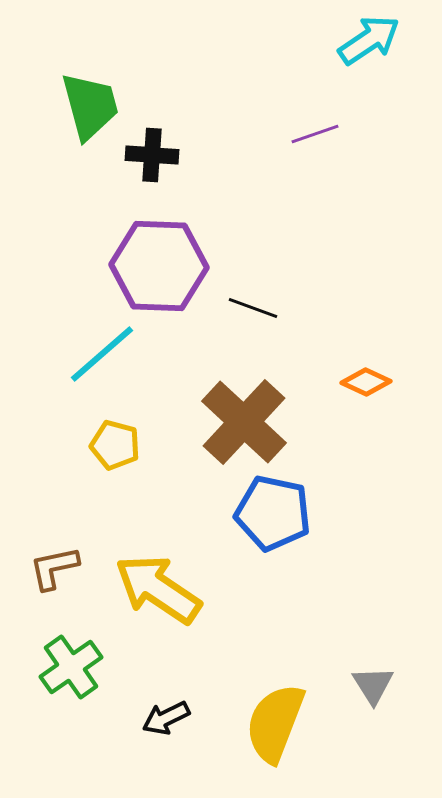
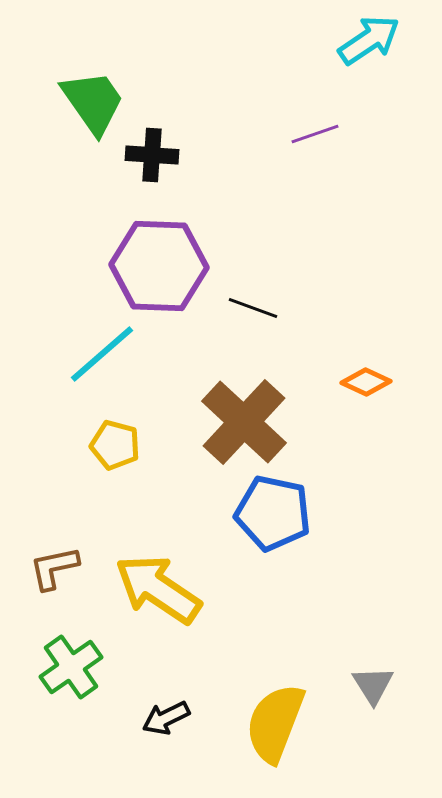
green trapezoid: moved 3 px right, 4 px up; rotated 20 degrees counterclockwise
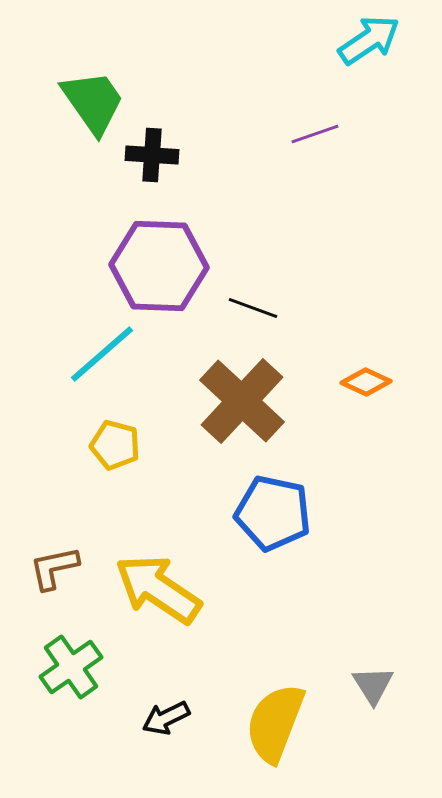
brown cross: moved 2 px left, 21 px up
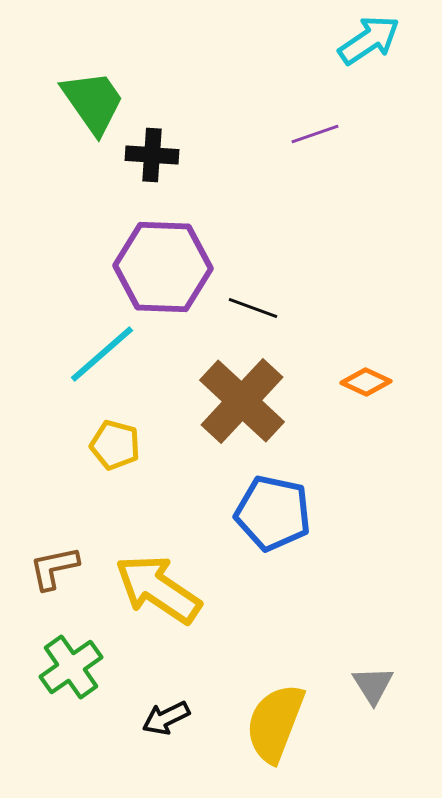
purple hexagon: moved 4 px right, 1 px down
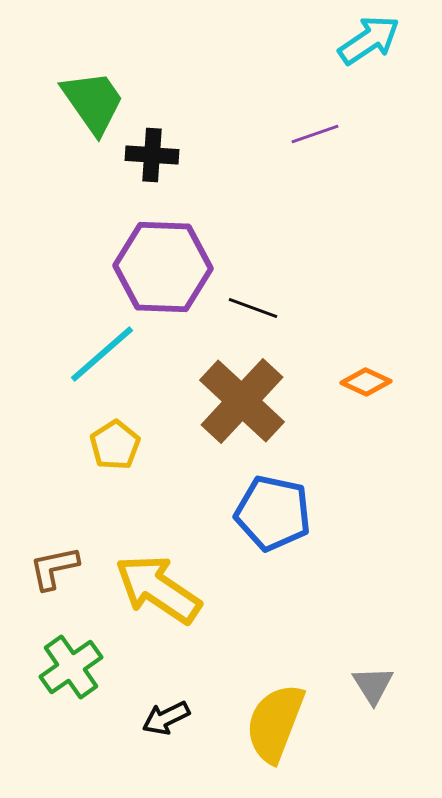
yellow pentagon: rotated 24 degrees clockwise
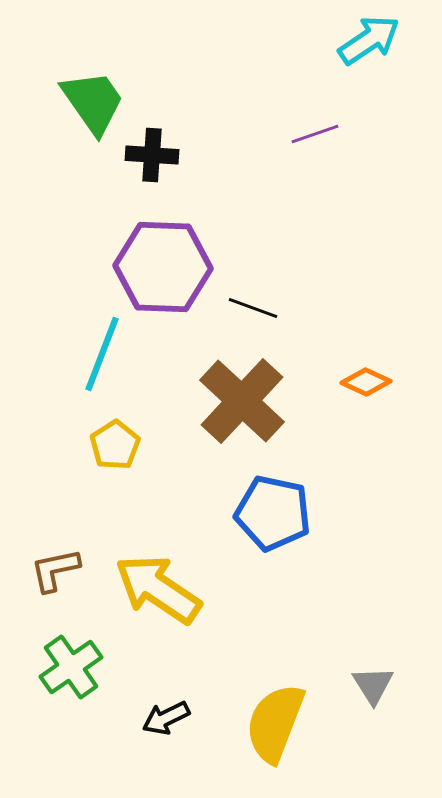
cyan line: rotated 28 degrees counterclockwise
brown L-shape: moved 1 px right, 2 px down
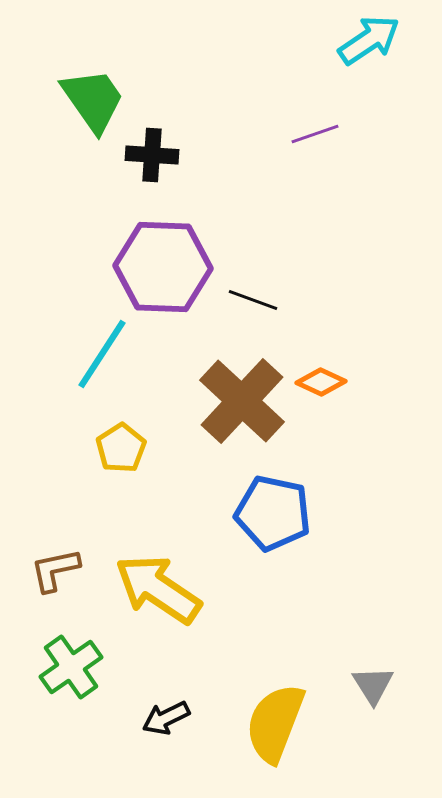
green trapezoid: moved 2 px up
black line: moved 8 px up
cyan line: rotated 12 degrees clockwise
orange diamond: moved 45 px left
yellow pentagon: moved 6 px right, 3 px down
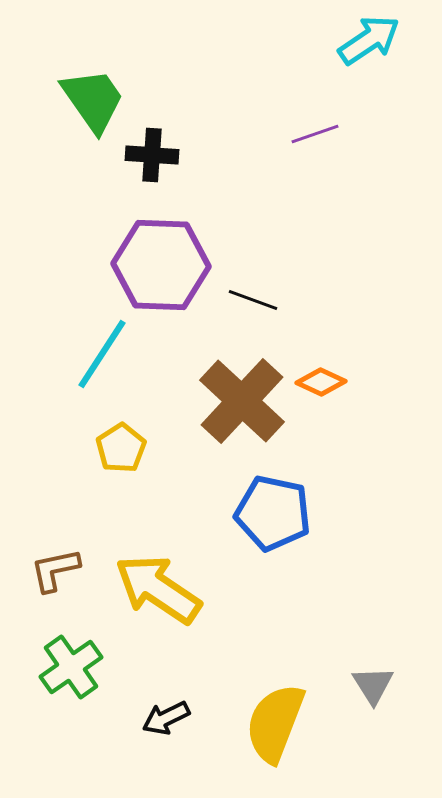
purple hexagon: moved 2 px left, 2 px up
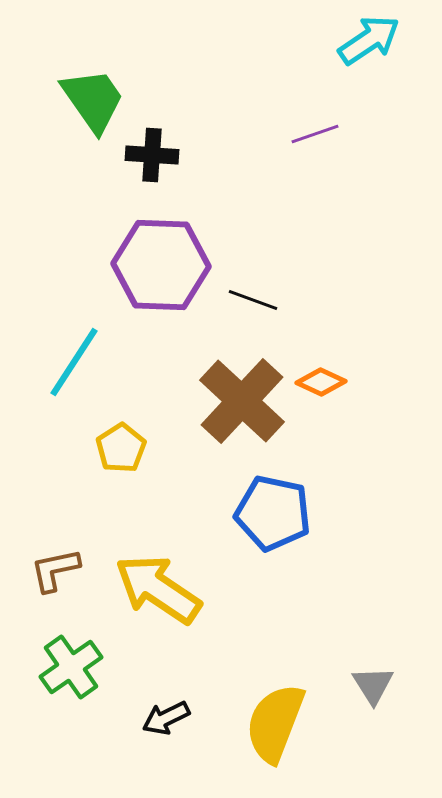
cyan line: moved 28 px left, 8 px down
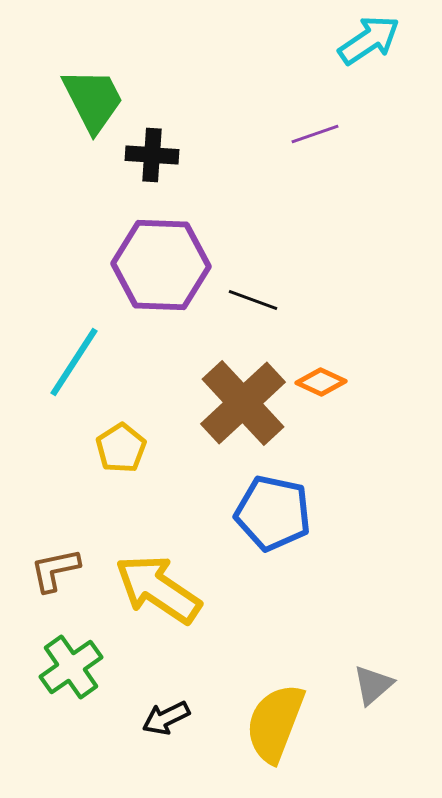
green trapezoid: rotated 8 degrees clockwise
brown cross: moved 1 px right, 2 px down; rotated 4 degrees clockwise
gray triangle: rotated 21 degrees clockwise
